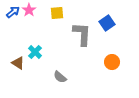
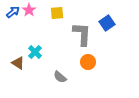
orange circle: moved 24 px left
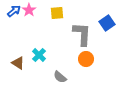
blue arrow: moved 1 px right, 1 px up
cyan cross: moved 4 px right, 3 px down
orange circle: moved 2 px left, 3 px up
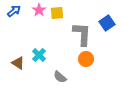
pink star: moved 10 px right
